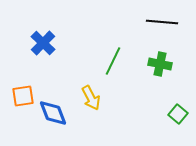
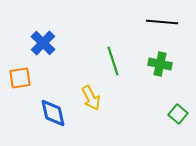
green line: rotated 44 degrees counterclockwise
orange square: moved 3 px left, 18 px up
blue diamond: rotated 8 degrees clockwise
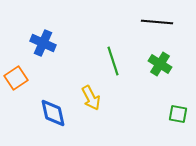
black line: moved 5 px left
blue cross: rotated 20 degrees counterclockwise
green cross: rotated 20 degrees clockwise
orange square: moved 4 px left; rotated 25 degrees counterclockwise
green square: rotated 30 degrees counterclockwise
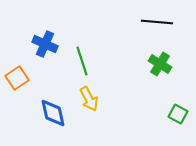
blue cross: moved 2 px right, 1 px down
green line: moved 31 px left
orange square: moved 1 px right
yellow arrow: moved 2 px left, 1 px down
green square: rotated 18 degrees clockwise
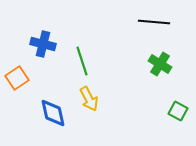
black line: moved 3 px left
blue cross: moved 2 px left; rotated 10 degrees counterclockwise
green square: moved 3 px up
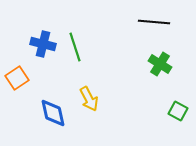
green line: moved 7 px left, 14 px up
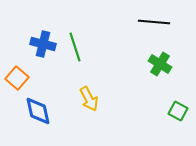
orange square: rotated 15 degrees counterclockwise
blue diamond: moved 15 px left, 2 px up
